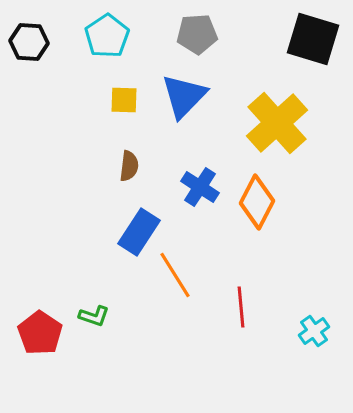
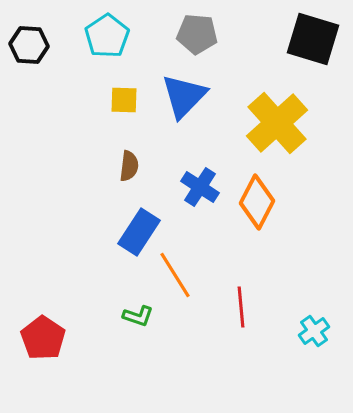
gray pentagon: rotated 9 degrees clockwise
black hexagon: moved 3 px down
green L-shape: moved 44 px right
red pentagon: moved 3 px right, 5 px down
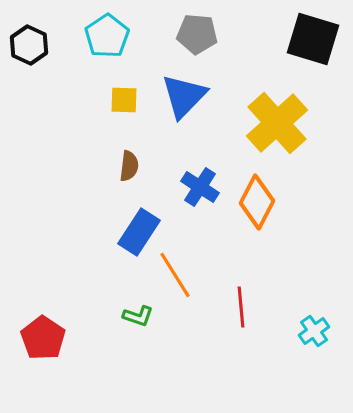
black hexagon: rotated 21 degrees clockwise
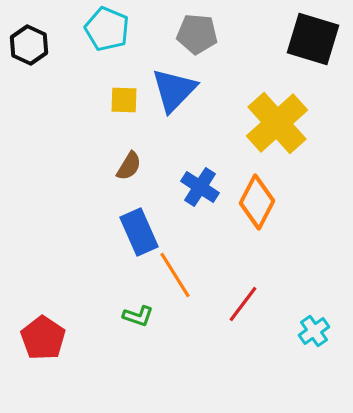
cyan pentagon: moved 7 px up; rotated 15 degrees counterclockwise
blue triangle: moved 10 px left, 6 px up
brown semicircle: rotated 24 degrees clockwise
blue rectangle: rotated 57 degrees counterclockwise
red line: moved 2 px right, 3 px up; rotated 42 degrees clockwise
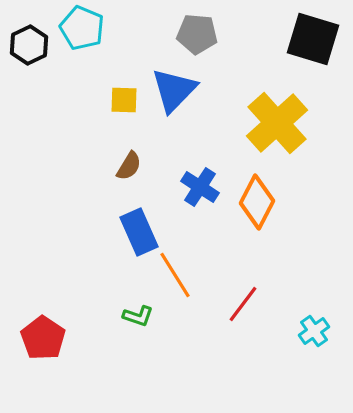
cyan pentagon: moved 25 px left, 1 px up
black hexagon: rotated 9 degrees clockwise
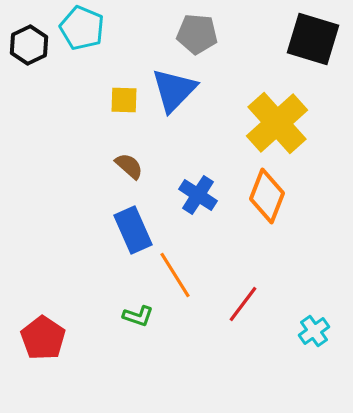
brown semicircle: rotated 80 degrees counterclockwise
blue cross: moved 2 px left, 8 px down
orange diamond: moved 10 px right, 6 px up; rotated 6 degrees counterclockwise
blue rectangle: moved 6 px left, 2 px up
